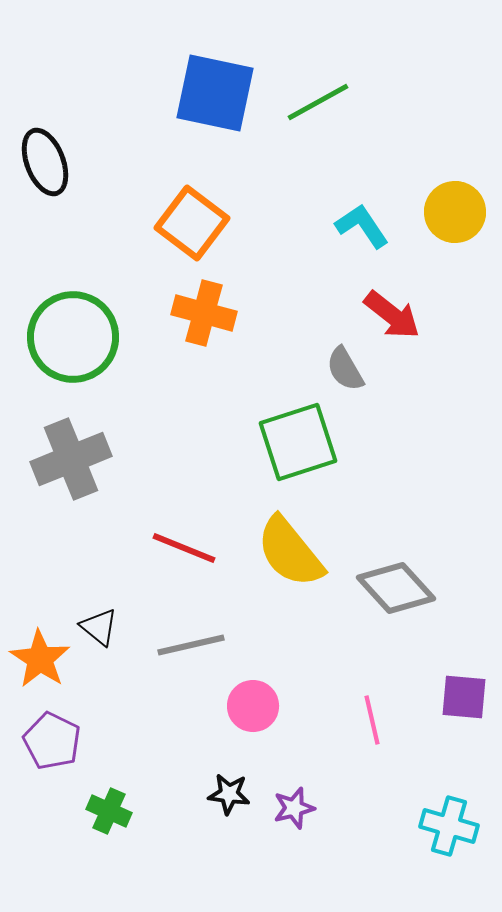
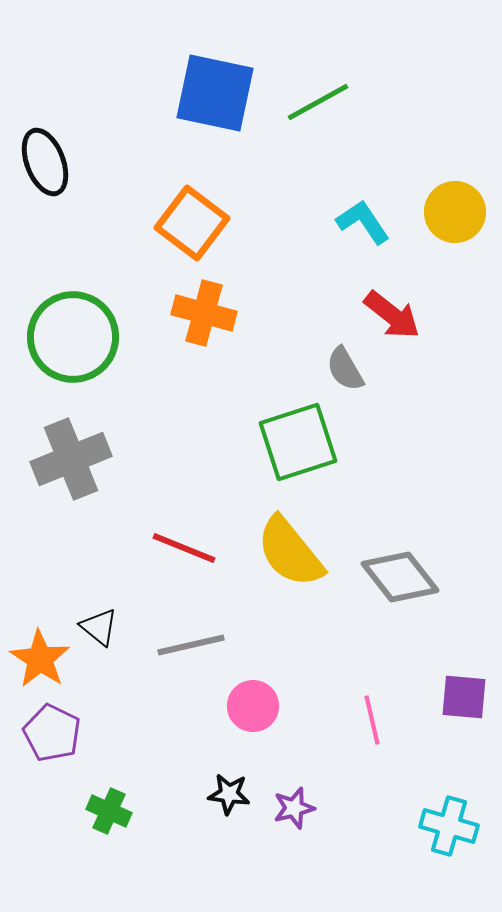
cyan L-shape: moved 1 px right, 4 px up
gray diamond: moved 4 px right, 11 px up; rotated 4 degrees clockwise
purple pentagon: moved 8 px up
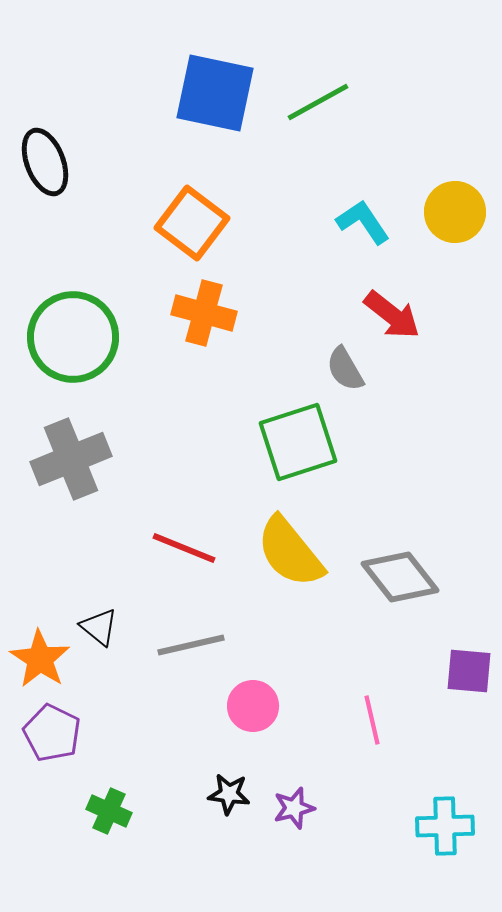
purple square: moved 5 px right, 26 px up
cyan cross: moved 4 px left; rotated 18 degrees counterclockwise
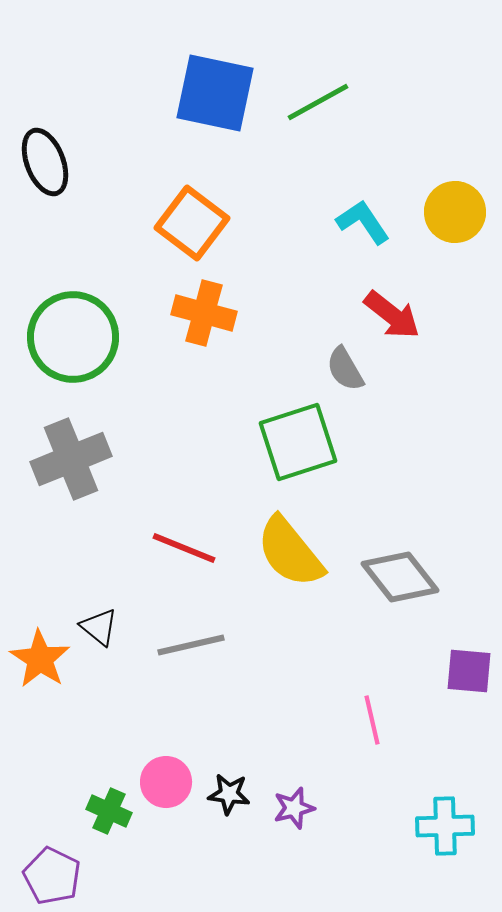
pink circle: moved 87 px left, 76 px down
purple pentagon: moved 143 px down
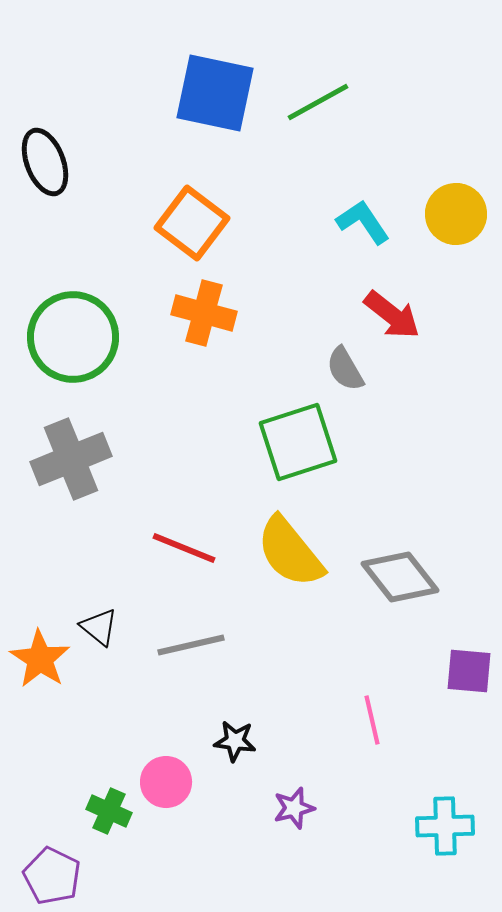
yellow circle: moved 1 px right, 2 px down
black star: moved 6 px right, 53 px up
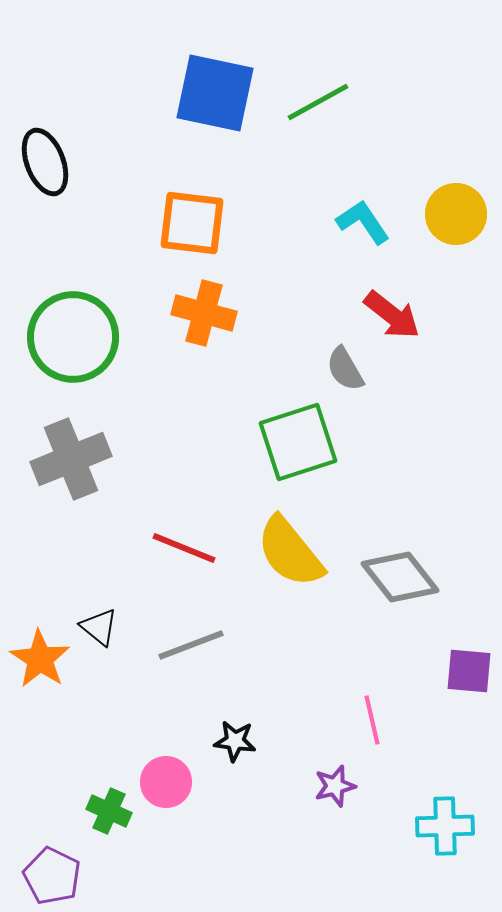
orange square: rotated 30 degrees counterclockwise
gray line: rotated 8 degrees counterclockwise
purple star: moved 41 px right, 22 px up
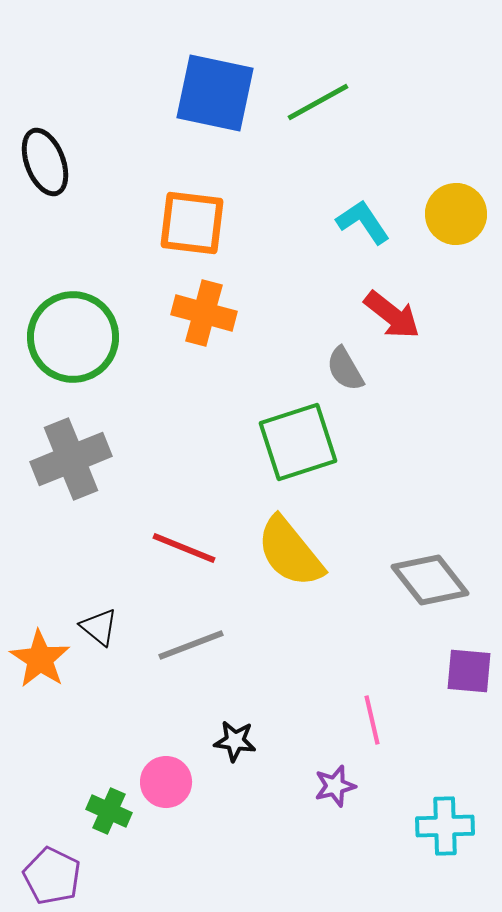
gray diamond: moved 30 px right, 3 px down
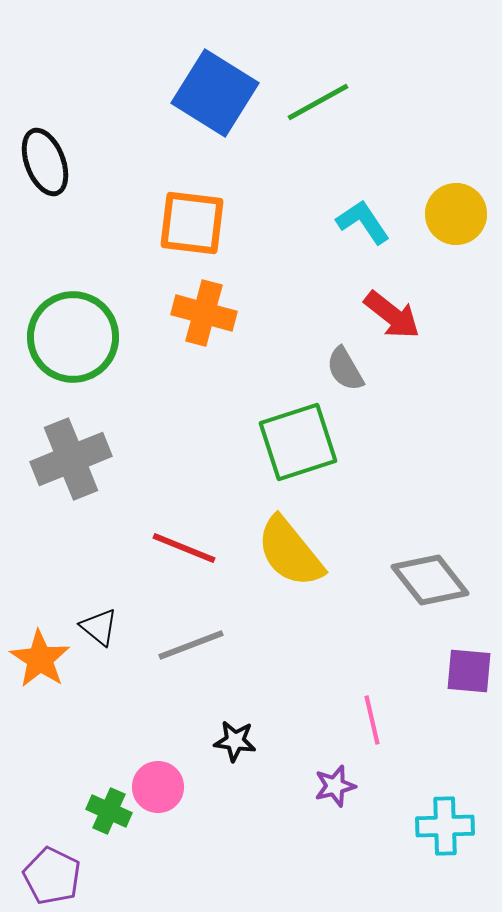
blue square: rotated 20 degrees clockwise
pink circle: moved 8 px left, 5 px down
